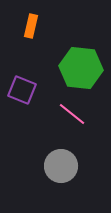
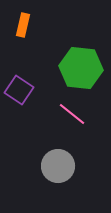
orange rectangle: moved 8 px left, 1 px up
purple square: moved 3 px left; rotated 12 degrees clockwise
gray circle: moved 3 px left
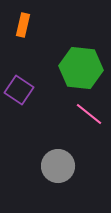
pink line: moved 17 px right
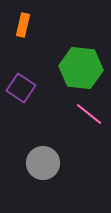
purple square: moved 2 px right, 2 px up
gray circle: moved 15 px left, 3 px up
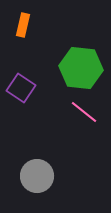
pink line: moved 5 px left, 2 px up
gray circle: moved 6 px left, 13 px down
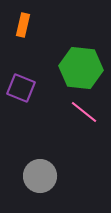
purple square: rotated 12 degrees counterclockwise
gray circle: moved 3 px right
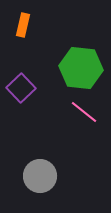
purple square: rotated 24 degrees clockwise
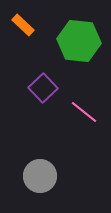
orange rectangle: rotated 60 degrees counterclockwise
green hexagon: moved 2 px left, 27 px up
purple square: moved 22 px right
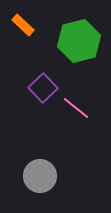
green hexagon: rotated 21 degrees counterclockwise
pink line: moved 8 px left, 4 px up
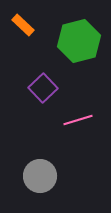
pink line: moved 2 px right, 12 px down; rotated 56 degrees counterclockwise
